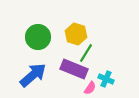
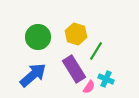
green line: moved 10 px right, 2 px up
purple rectangle: rotated 36 degrees clockwise
pink semicircle: moved 1 px left, 1 px up
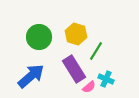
green circle: moved 1 px right
blue arrow: moved 2 px left, 1 px down
pink semicircle: rotated 16 degrees clockwise
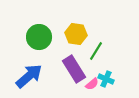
yellow hexagon: rotated 10 degrees counterclockwise
blue arrow: moved 2 px left
pink semicircle: moved 3 px right, 3 px up
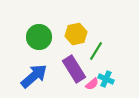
yellow hexagon: rotated 20 degrees counterclockwise
blue arrow: moved 5 px right
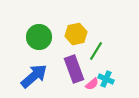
purple rectangle: rotated 12 degrees clockwise
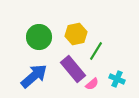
purple rectangle: moved 1 px left; rotated 20 degrees counterclockwise
cyan cross: moved 11 px right
